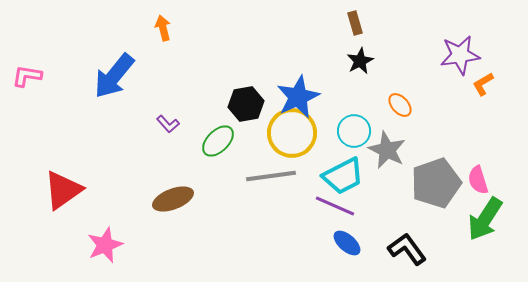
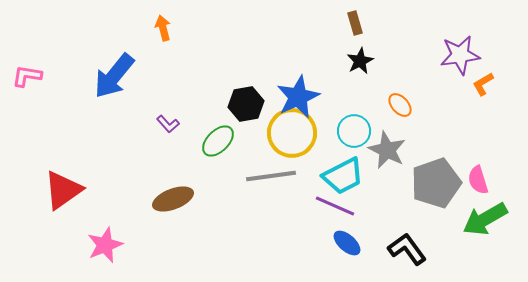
green arrow: rotated 27 degrees clockwise
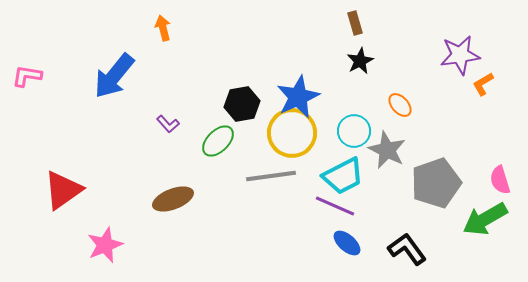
black hexagon: moved 4 px left
pink semicircle: moved 22 px right
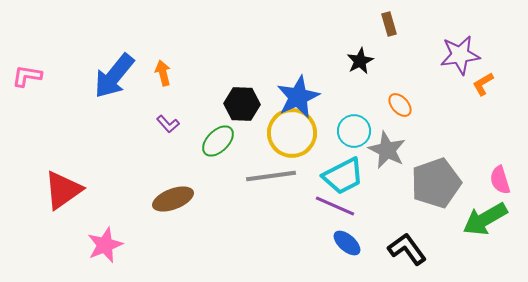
brown rectangle: moved 34 px right, 1 px down
orange arrow: moved 45 px down
black hexagon: rotated 12 degrees clockwise
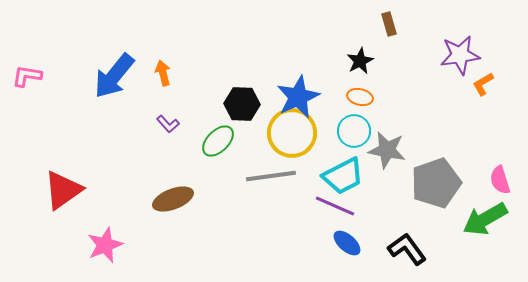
orange ellipse: moved 40 px left, 8 px up; rotated 35 degrees counterclockwise
gray star: rotated 15 degrees counterclockwise
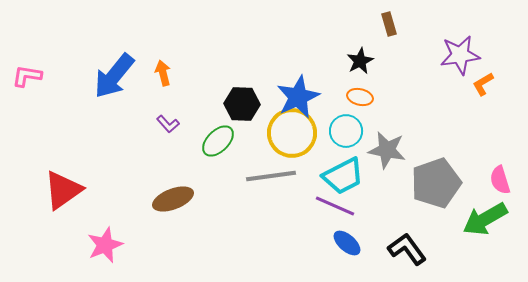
cyan circle: moved 8 px left
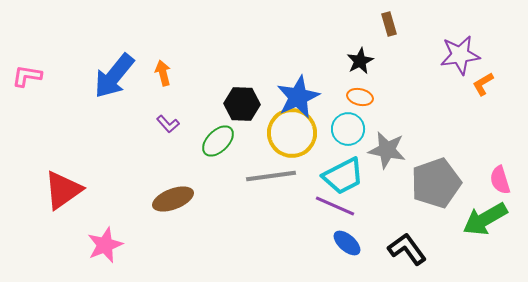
cyan circle: moved 2 px right, 2 px up
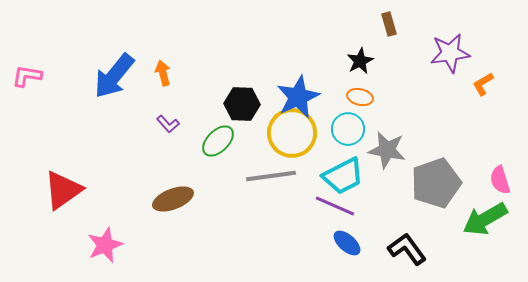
purple star: moved 10 px left, 2 px up
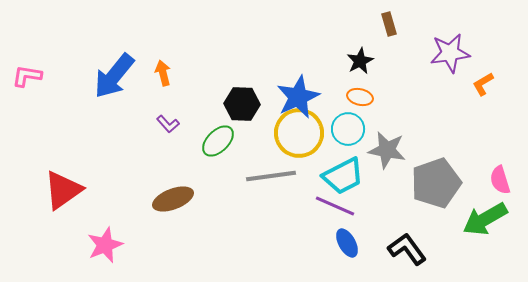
yellow circle: moved 7 px right
blue ellipse: rotated 20 degrees clockwise
